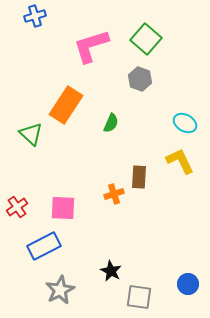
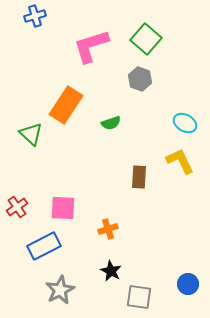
green semicircle: rotated 48 degrees clockwise
orange cross: moved 6 px left, 35 px down
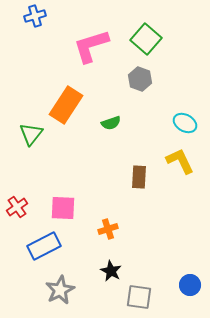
green triangle: rotated 25 degrees clockwise
blue circle: moved 2 px right, 1 px down
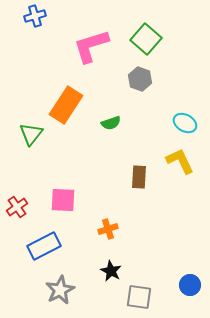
pink square: moved 8 px up
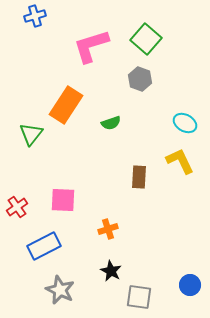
gray star: rotated 20 degrees counterclockwise
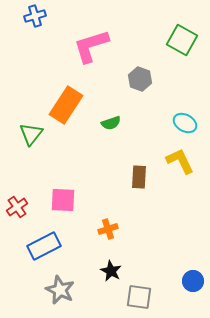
green square: moved 36 px right, 1 px down; rotated 12 degrees counterclockwise
blue circle: moved 3 px right, 4 px up
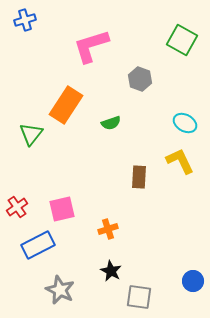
blue cross: moved 10 px left, 4 px down
pink square: moved 1 px left, 9 px down; rotated 16 degrees counterclockwise
blue rectangle: moved 6 px left, 1 px up
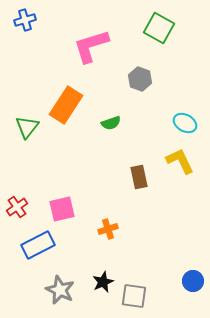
green square: moved 23 px left, 12 px up
green triangle: moved 4 px left, 7 px up
brown rectangle: rotated 15 degrees counterclockwise
black star: moved 8 px left, 11 px down; rotated 20 degrees clockwise
gray square: moved 5 px left, 1 px up
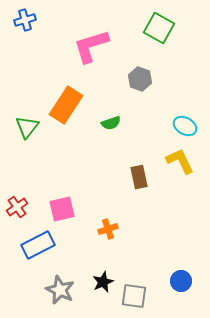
cyan ellipse: moved 3 px down
blue circle: moved 12 px left
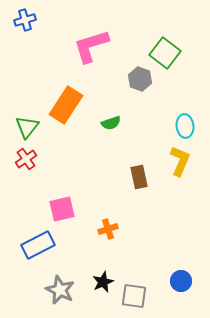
green square: moved 6 px right, 25 px down; rotated 8 degrees clockwise
cyan ellipse: rotated 55 degrees clockwise
yellow L-shape: rotated 48 degrees clockwise
red cross: moved 9 px right, 48 px up
